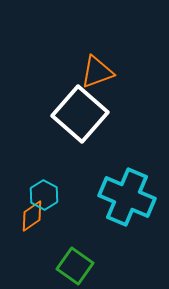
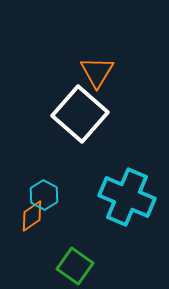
orange triangle: rotated 39 degrees counterclockwise
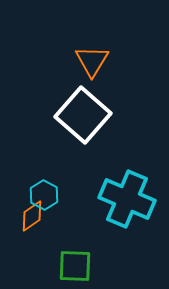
orange triangle: moved 5 px left, 11 px up
white square: moved 3 px right, 1 px down
cyan cross: moved 2 px down
green square: rotated 33 degrees counterclockwise
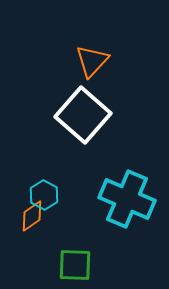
orange triangle: rotated 12 degrees clockwise
green square: moved 1 px up
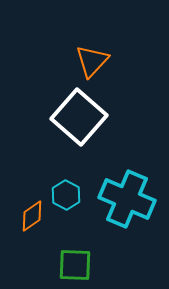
white square: moved 4 px left, 2 px down
cyan hexagon: moved 22 px right
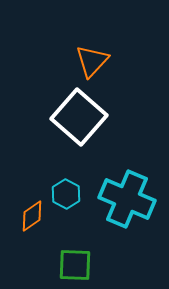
cyan hexagon: moved 1 px up
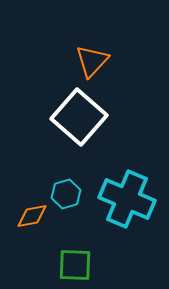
cyan hexagon: rotated 16 degrees clockwise
orange diamond: rotated 24 degrees clockwise
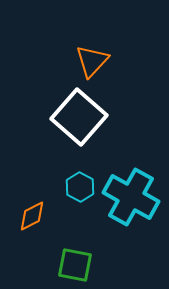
cyan hexagon: moved 14 px right, 7 px up; rotated 16 degrees counterclockwise
cyan cross: moved 4 px right, 2 px up; rotated 6 degrees clockwise
orange diamond: rotated 16 degrees counterclockwise
green square: rotated 9 degrees clockwise
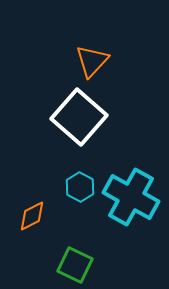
green square: rotated 15 degrees clockwise
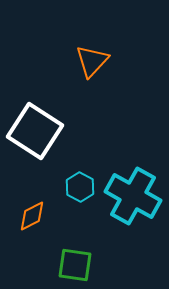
white square: moved 44 px left, 14 px down; rotated 8 degrees counterclockwise
cyan cross: moved 2 px right, 1 px up
green square: rotated 18 degrees counterclockwise
